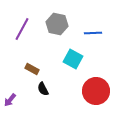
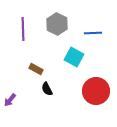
gray hexagon: rotated 15 degrees clockwise
purple line: moved 1 px right; rotated 30 degrees counterclockwise
cyan square: moved 1 px right, 2 px up
brown rectangle: moved 4 px right
black semicircle: moved 4 px right
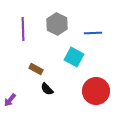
black semicircle: rotated 16 degrees counterclockwise
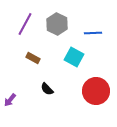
purple line: moved 2 px right, 5 px up; rotated 30 degrees clockwise
brown rectangle: moved 3 px left, 11 px up
